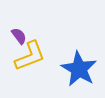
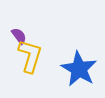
yellow L-shape: rotated 52 degrees counterclockwise
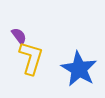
yellow L-shape: moved 1 px right, 2 px down
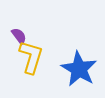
yellow L-shape: moved 1 px up
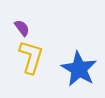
purple semicircle: moved 3 px right, 8 px up
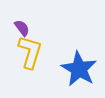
yellow L-shape: moved 1 px left, 5 px up
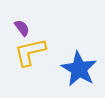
yellow L-shape: rotated 120 degrees counterclockwise
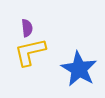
purple semicircle: moved 5 px right; rotated 30 degrees clockwise
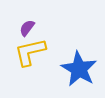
purple semicircle: rotated 138 degrees counterclockwise
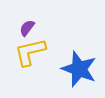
blue star: rotated 9 degrees counterclockwise
